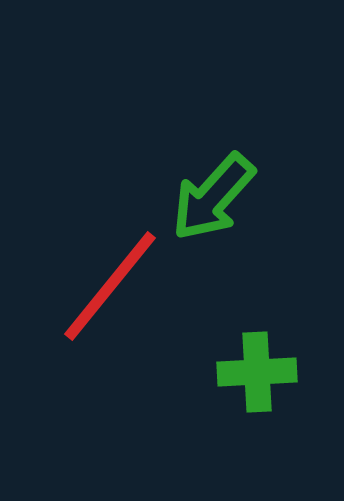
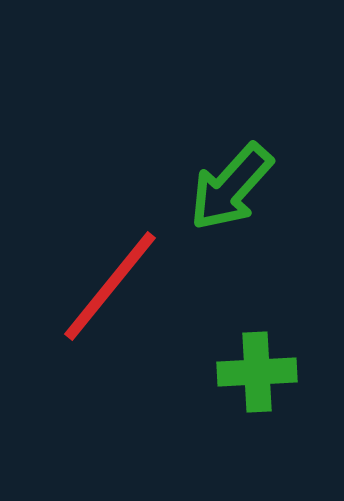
green arrow: moved 18 px right, 10 px up
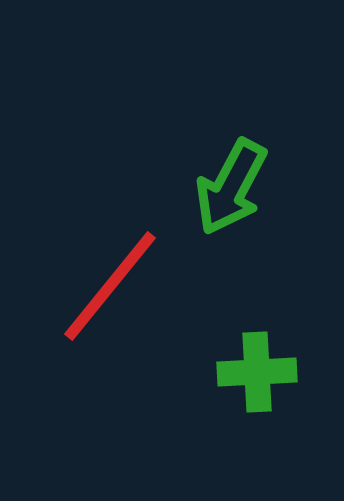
green arrow: rotated 14 degrees counterclockwise
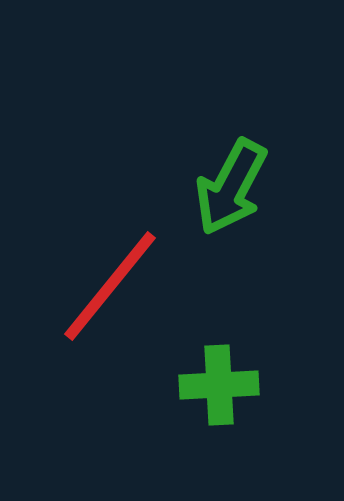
green cross: moved 38 px left, 13 px down
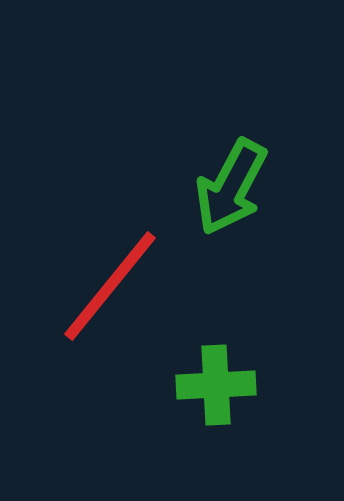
green cross: moved 3 px left
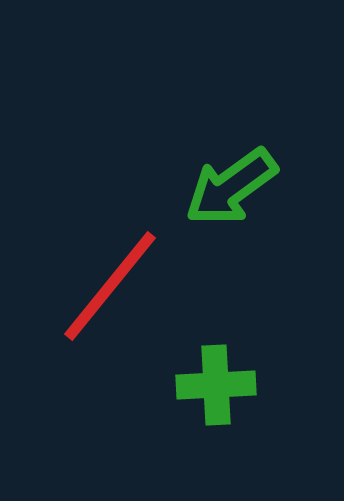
green arrow: rotated 26 degrees clockwise
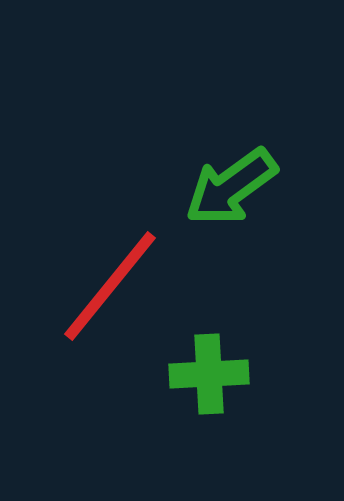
green cross: moved 7 px left, 11 px up
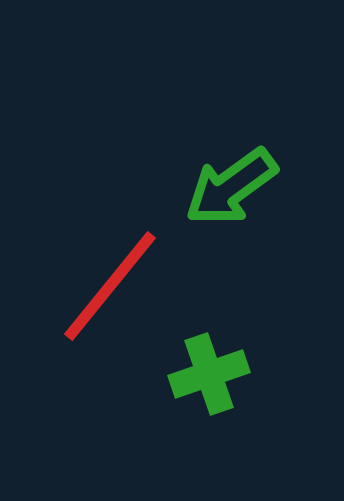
green cross: rotated 16 degrees counterclockwise
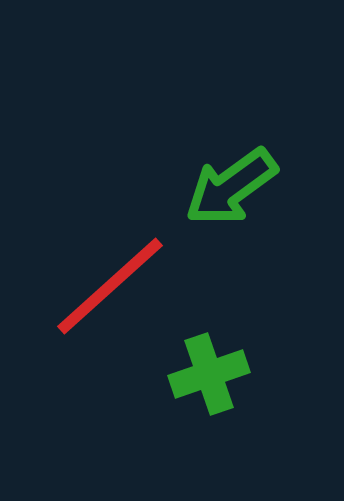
red line: rotated 9 degrees clockwise
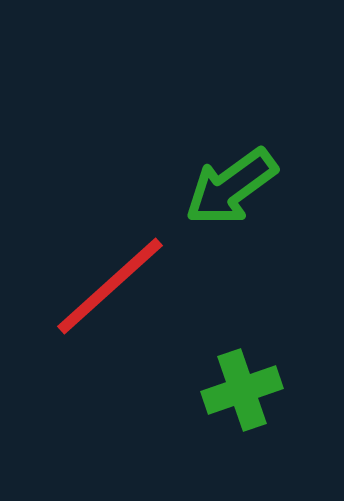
green cross: moved 33 px right, 16 px down
